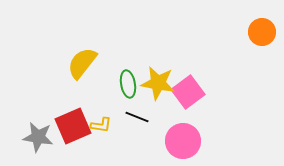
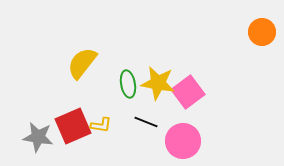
black line: moved 9 px right, 5 px down
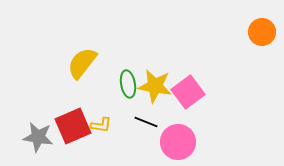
yellow star: moved 3 px left, 3 px down
pink circle: moved 5 px left, 1 px down
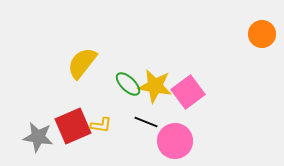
orange circle: moved 2 px down
green ellipse: rotated 36 degrees counterclockwise
pink circle: moved 3 px left, 1 px up
